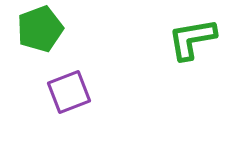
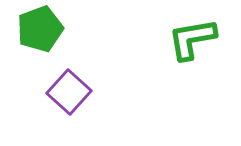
purple square: rotated 27 degrees counterclockwise
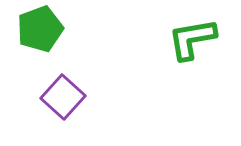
purple square: moved 6 px left, 5 px down
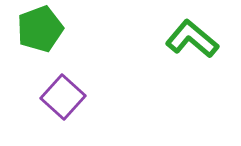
green L-shape: rotated 50 degrees clockwise
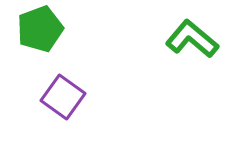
purple square: rotated 6 degrees counterclockwise
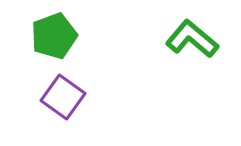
green pentagon: moved 14 px right, 7 px down
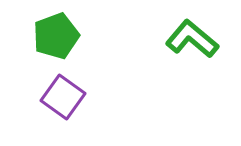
green pentagon: moved 2 px right
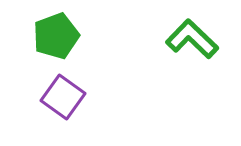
green L-shape: rotated 4 degrees clockwise
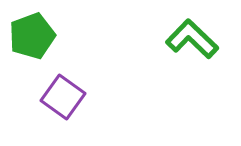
green pentagon: moved 24 px left
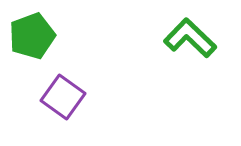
green L-shape: moved 2 px left, 1 px up
